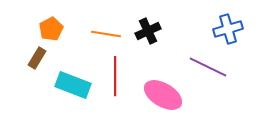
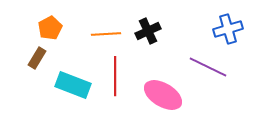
orange pentagon: moved 1 px left, 1 px up
orange line: rotated 12 degrees counterclockwise
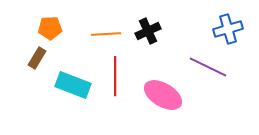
orange pentagon: rotated 25 degrees clockwise
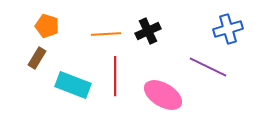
orange pentagon: moved 3 px left, 2 px up; rotated 20 degrees clockwise
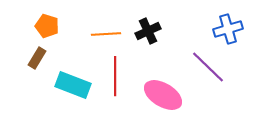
purple line: rotated 18 degrees clockwise
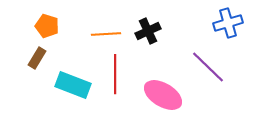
blue cross: moved 6 px up
red line: moved 2 px up
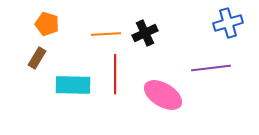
orange pentagon: moved 2 px up
black cross: moved 3 px left, 2 px down
purple line: moved 3 px right, 1 px down; rotated 51 degrees counterclockwise
cyan rectangle: rotated 20 degrees counterclockwise
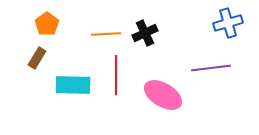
orange pentagon: rotated 20 degrees clockwise
red line: moved 1 px right, 1 px down
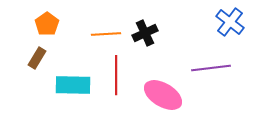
blue cross: moved 2 px right, 1 px up; rotated 36 degrees counterclockwise
